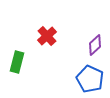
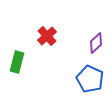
purple diamond: moved 1 px right, 2 px up
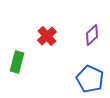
purple diamond: moved 4 px left, 8 px up
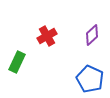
red cross: rotated 12 degrees clockwise
green rectangle: rotated 10 degrees clockwise
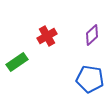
green rectangle: rotated 30 degrees clockwise
blue pentagon: rotated 16 degrees counterclockwise
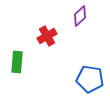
purple diamond: moved 12 px left, 19 px up
green rectangle: rotated 50 degrees counterclockwise
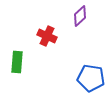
red cross: rotated 36 degrees counterclockwise
blue pentagon: moved 1 px right, 1 px up
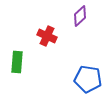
blue pentagon: moved 3 px left, 1 px down
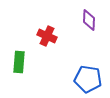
purple diamond: moved 9 px right, 4 px down; rotated 45 degrees counterclockwise
green rectangle: moved 2 px right
